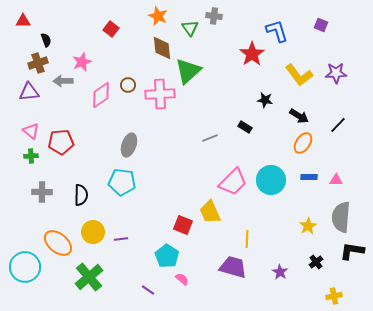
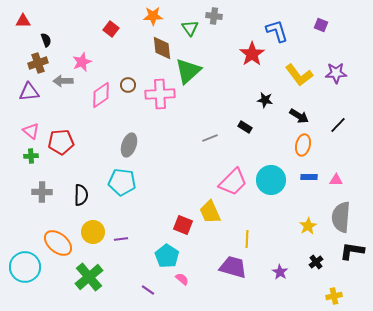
orange star at (158, 16): moved 5 px left; rotated 24 degrees counterclockwise
orange ellipse at (303, 143): moved 2 px down; rotated 20 degrees counterclockwise
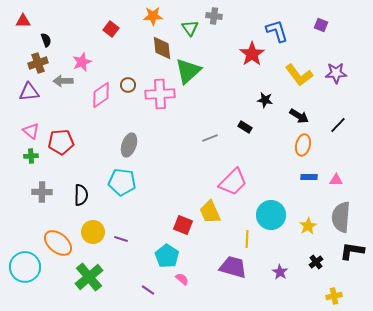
cyan circle at (271, 180): moved 35 px down
purple line at (121, 239): rotated 24 degrees clockwise
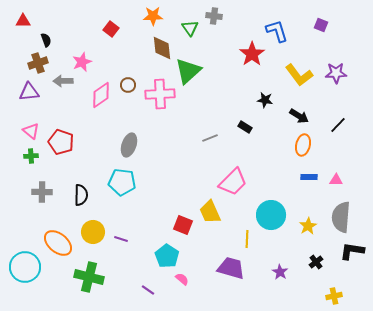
red pentagon at (61, 142): rotated 25 degrees clockwise
purple trapezoid at (233, 267): moved 2 px left, 1 px down
green cross at (89, 277): rotated 36 degrees counterclockwise
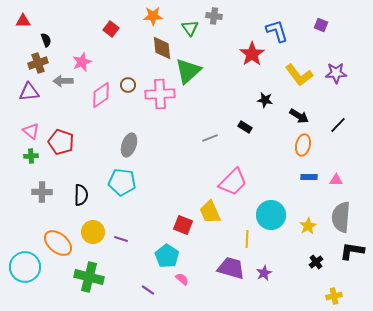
purple star at (280, 272): moved 16 px left, 1 px down; rotated 14 degrees clockwise
